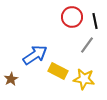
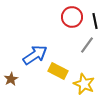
yellow star: moved 5 px down; rotated 15 degrees clockwise
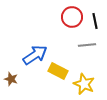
gray line: rotated 48 degrees clockwise
brown star: rotated 24 degrees counterclockwise
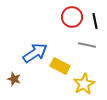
gray line: rotated 18 degrees clockwise
blue arrow: moved 2 px up
yellow rectangle: moved 2 px right, 5 px up
brown star: moved 3 px right
yellow star: rotated 20 degrees clockwise
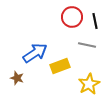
yellow rectangle: rotated 48 degrees counterclockwise
brown star: moved 3 px right, 1 px up
yellow star: moved 5 px right
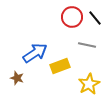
black line: moved 3 px up; rotated 28 degrees counterclockwise
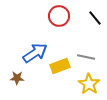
red circle: moved 13 px left, 1 px up
gray line: moved 1 px left, 12 px down
brown star: rotated 16 degrees counterclockwise
yellow star: rotated 10 degrees counterclockwise
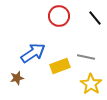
blue arrow: moved 2 px left
brown star: rotated 16 degrees counterclockwise
yellow star: moved 2 px right
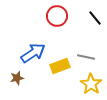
red circle: moved 2 px left
